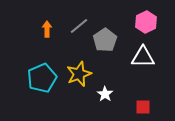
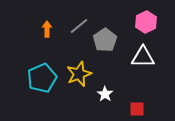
red square: moved 6 px left, 2 px down
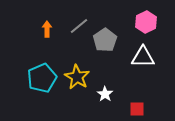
yellow star: moved 2 px left, 3 px down; rotated 20 degrees counterclockwise
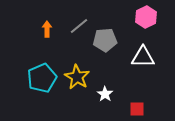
pink hexagon: moved 5 px up
gray pentagon: rotated 30 degrees clockwise
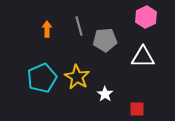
gray line: rotated 66 degrees counterclockwise
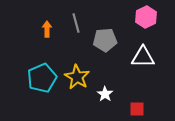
gray line: moved 3 px left, 3 px up
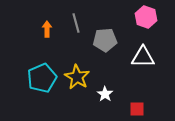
pink hexagon: rotated 15 degrees counterclockwise
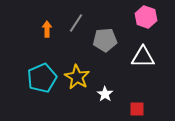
gray line: rotated 48 degrees clockwise
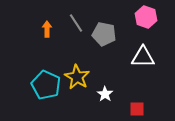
gray line: rotated 66 degrees counterclockwise
gray pentagon: moved 1 px left, 6 px up; rotated 15 degrees clockwise
cyan pentagon: moved 4 px right, 7 px down; rotated 24 degrees counterclockwise
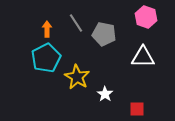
cyan pentagon: moved 27 px up; rotated 20 degrees clockwise
